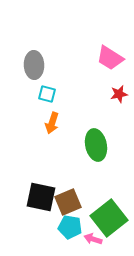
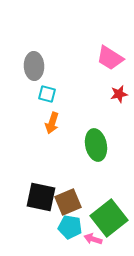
gray ellipse: moved 1 px down
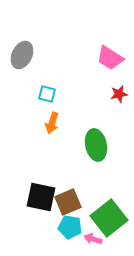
gray ellipse: moved 12 px left, 11 px up; rotated 28 degrees clockwise
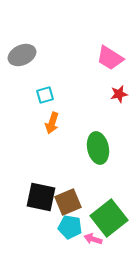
gray ellipse: rotated 40 degrees clockwise
cyan square: moved 2 px left, 1 px down; rotated 30 degrees counterclockwise
green ellipse: moved 2 px right, 3 px down
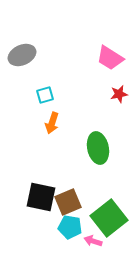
pink arrow: moved 2 px down
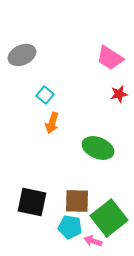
cyan square: rotated 36 degrees counterclockwise
green ellipse: rotated 56 degrees counterclockwise
black square: moved 9 px left, 5 px down
brown square: moved 9 px right, 1 px up; rotated 24 degrees clockwise
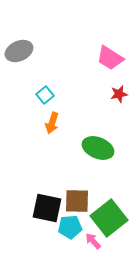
gray ellipse: moved 3 px left, 4 px up
cyan square: rotated 12 degrees clockwise
black square: moved 15 px right, 6 px down
cyan pentagon: rotated 15 degrees counterclockwise
pink arrow: rotated 30 degrees clockwise
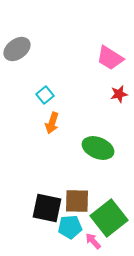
gray ellipse: moved 2 px left, 2 px up; rotated 12 degrees counterclockwise
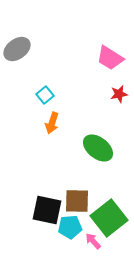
green ellipse: rotated 16 degrees clockwise
black square: moved 2 px down
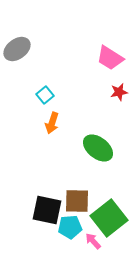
red star: moved 2 px up
